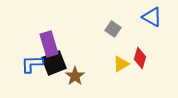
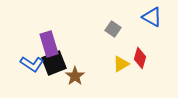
blue L-shape: rotated 145 degrees counterclockwise
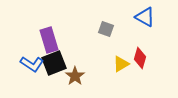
blue triangle: moved 7 px left
gray square: moved 7 px left; rotated 14 degrees counterclockwise
purple rectangle: moved 4 px up
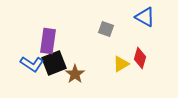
purple rectangle: moved 1 px left, 1 px down; rotated 25 degrees clockwise
brown star: moved 2 px up
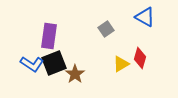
gray square: rotated 35 degrees clockwise
purple rectangle: moved 1 px right, 5 px up
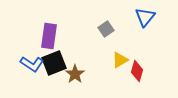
blue triangle: rotated 40 degrees clockwise
red diamond: moved 3 px left, 13 px down
yellow triangle: moved 1 px left, 4 px up
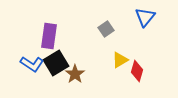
black square: moved 2 px right; rotated 10 degrees counterclockwise
